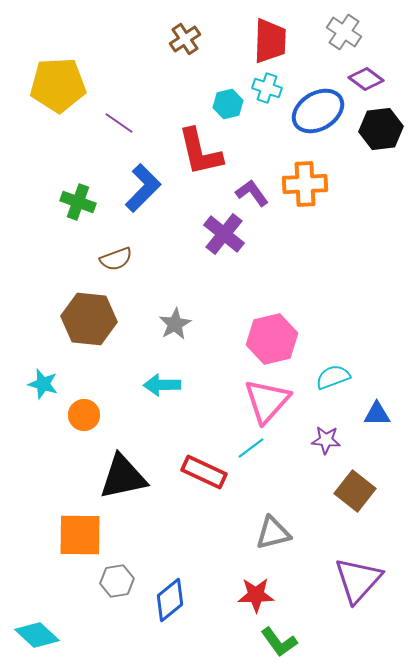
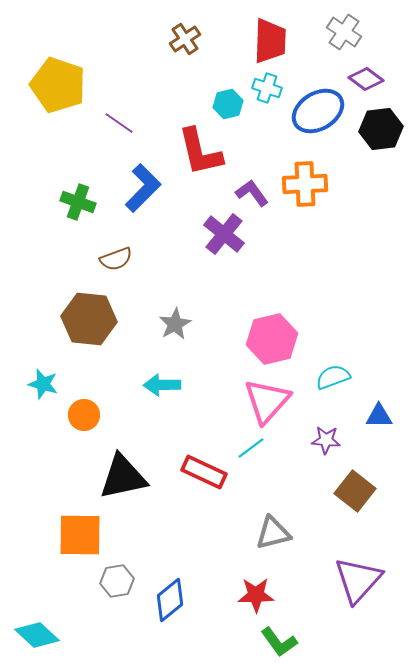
yellow pentagon: rotated 22 degrees clockwise
blue triangle: moved 2 px right, 2 px down
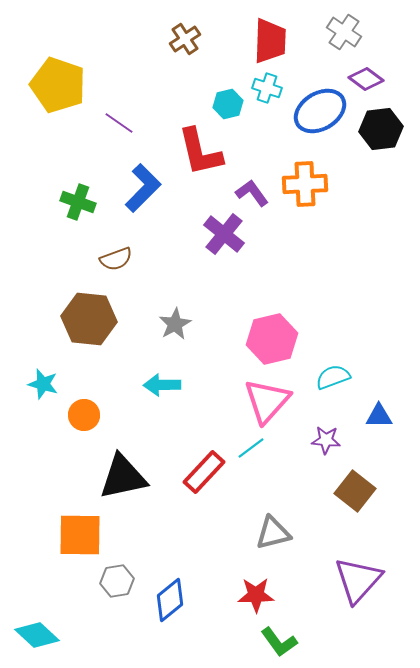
blue ellipse: moved 2 px right
red rectangle: rotated 72 degrees counterclockwise
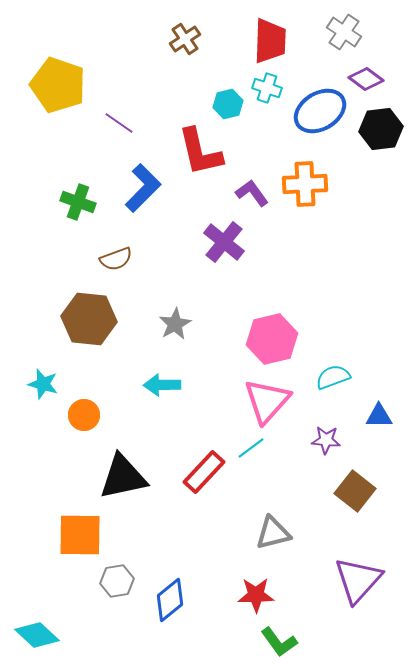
purple cross: moved 8 px down
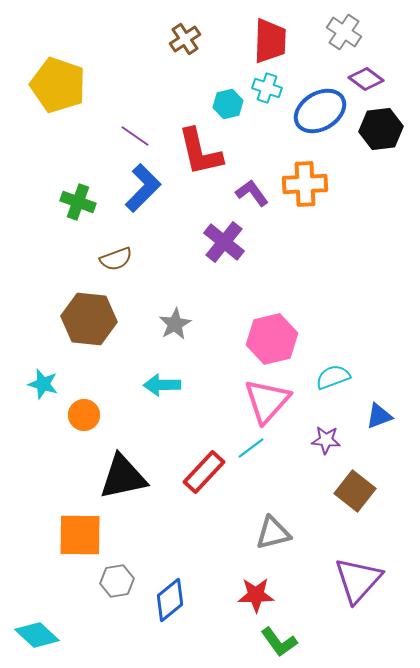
purple line: moved 16 px right, 13 px down
blue triangle: rotated 20 degrees counterclockwise
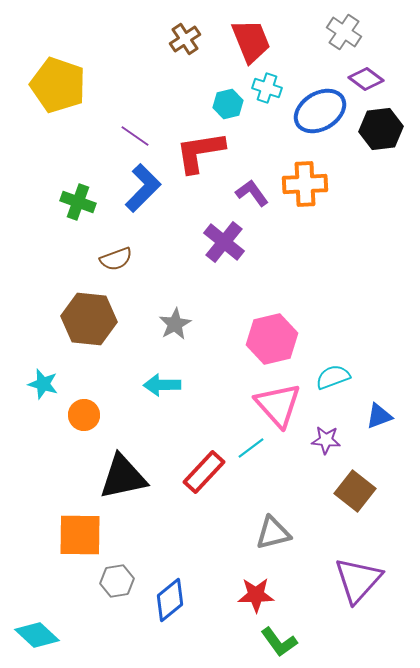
red trapezoid: moved 19 px left; rotated 24 degrees counterclockwise
red L-shape: rotated 94 degrees clockwise
pink triangle: moved 11 px right, 4 px down; rotated 24 degrees counterclockwise
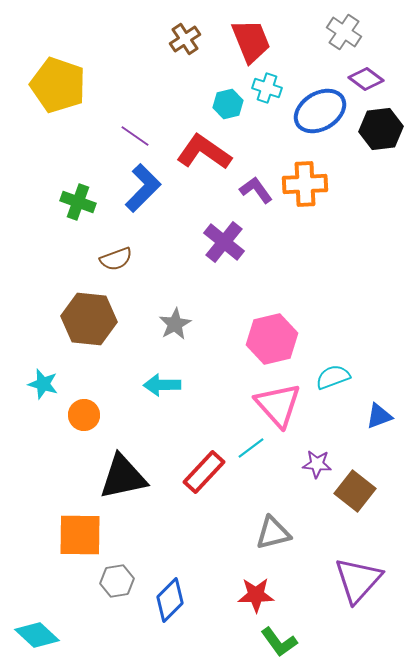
red L-shape: moved 4 px right; rotated 44 degrees clockwise
purple L-shape: moved 4 px right, 3 px up
purple star: moved 9 px left, 24 px down
blue diamond: rotated 6 degrees counterclockwise
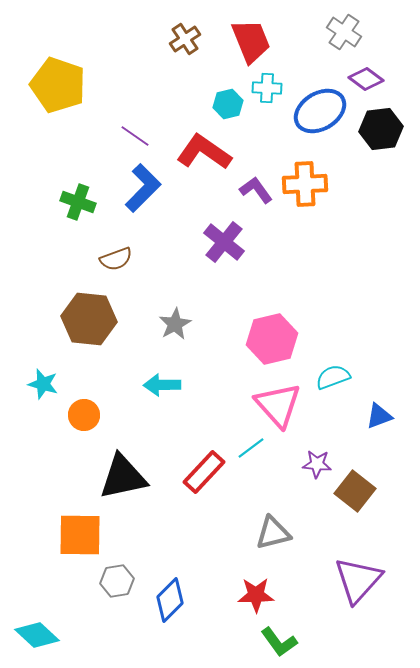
cyan cross: rotated 16 degrees counterclockwise
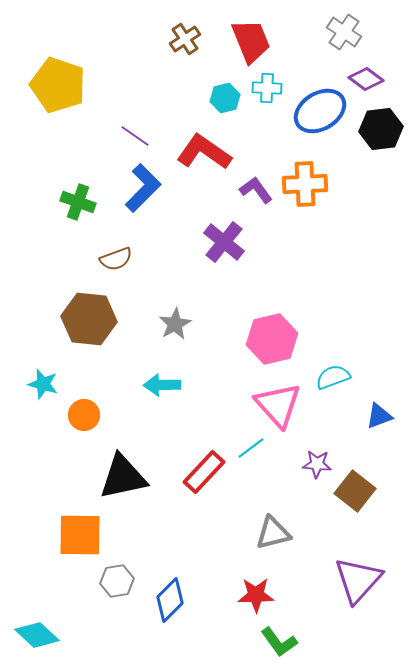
cyan hexagon: moved 3 px left, 6 px up
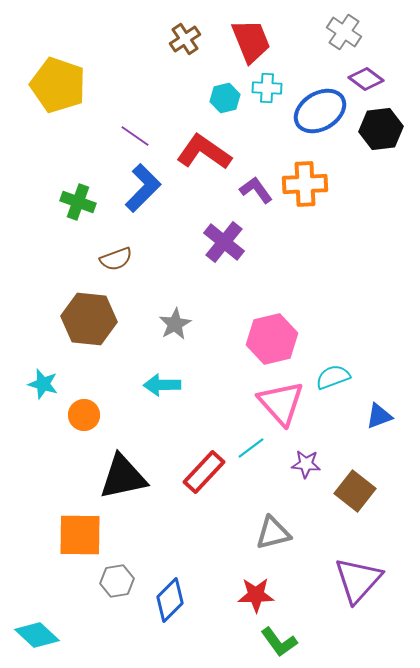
pink triangle: moved 3 px right, 2 px up
purple star: moved 11 px left
